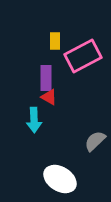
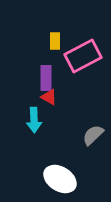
gray semicircle: moved 2 px left, 6 px up
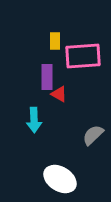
pink rectangle: rotated 24 degrees clockwise
purple rectangle: moved 1 px right, 1 px up
red triangle: moved 10 px right, 3 px up
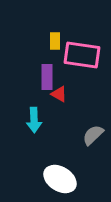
pink rectangle: moved 1 px left, 1 px up; rotated 12 degrees clockwise
